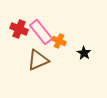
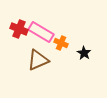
pink rectangle: rotated 20 degrees counterclockwise
orange cross: moved 2 px right, 2 px down
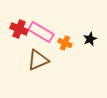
orange cross: moved 4 px right
black star: moved 6 px right, 14 px up; rotated 16 degrees clockwise
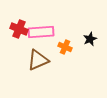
pink rectangle: rotated 35 degrees counterclockwise
orange cross: moved 4 px down
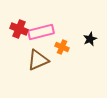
pink rectangle: rotated 10 degrees counterclockwise
orange cross: moved 3 px left
